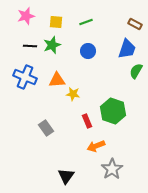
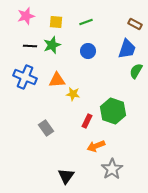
red rectangle: rotated 48 degrees clockwise
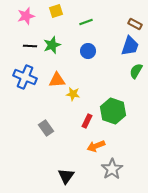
yellow square: moved 11 px up; rotated 24 degrees counterclockwise
blue trapezoid: moved 3 px right, 3 px up
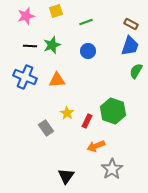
brown rectangle: moved 4 px left
yellow star: moved 6 px left, 19 px down; rotated 24 degrees clockwise
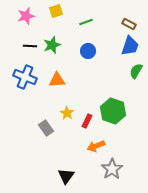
brown rectangle: moved 2 px left
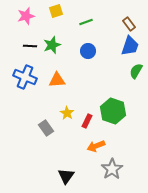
brown rectangle: rotated 24 degrees clockwise
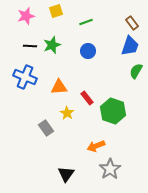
brown rectangle: moved 3 px right, 1 px up
orange triangle: moved 2 px right, 7 px down
red rectangle: moved 23 px up; rotated 64 degrees counterclockwise
gray star: moved 2 px left
black triangle: moved 2 px up
